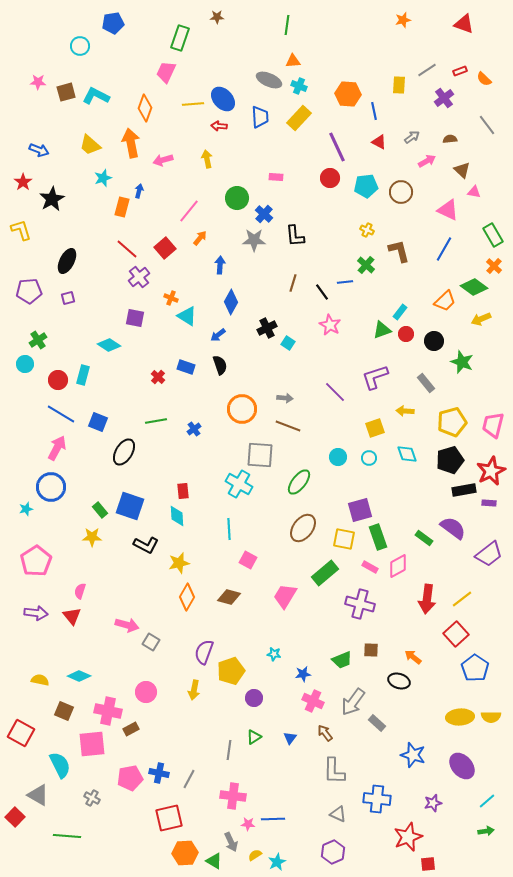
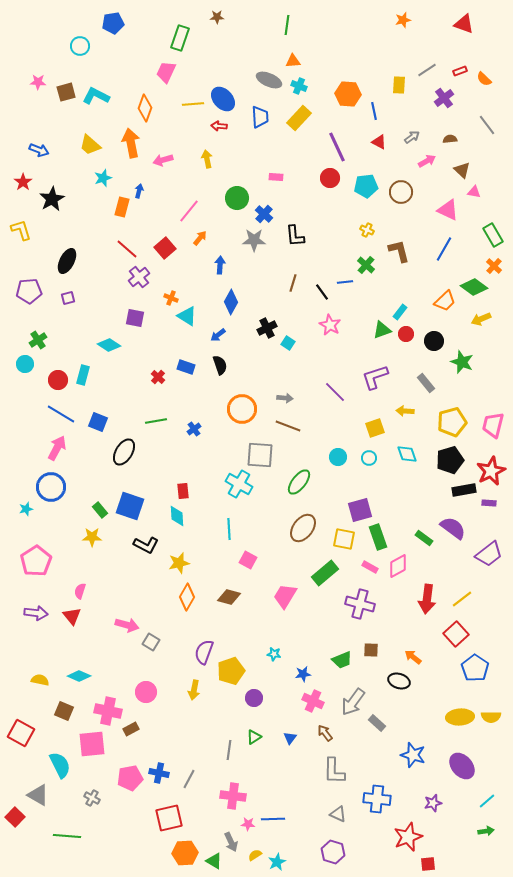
purple hexagon at (333, 852): rotated 20 degrees counterclockwise
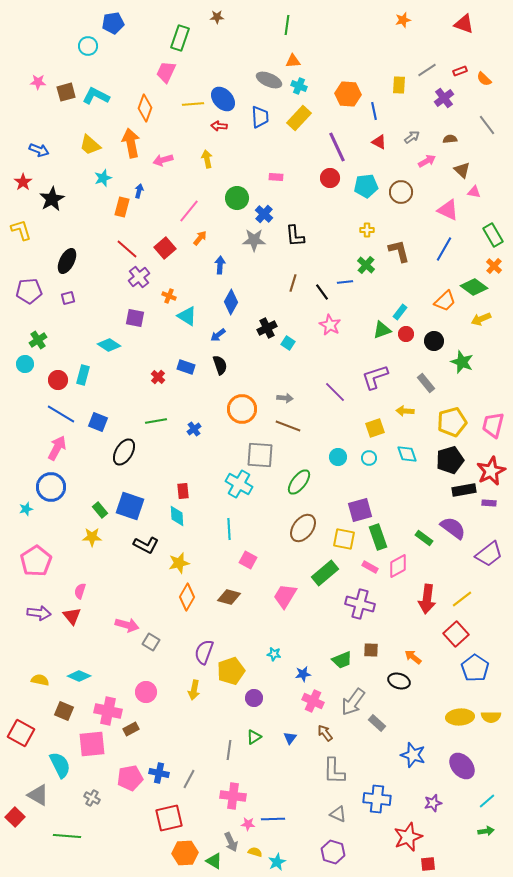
cyan circle at (80, 46): moved 8 px right
yellow cross at (367, 230): rotated 24 degrees counterclockwise
orange cross at (171, 298): moved 2 px left, 2 px up
purple arrow at (36, 613): moved 3 px right
yellow semicircle at (255, 855): moved 3 px up; rotated 48 degrees clockwise
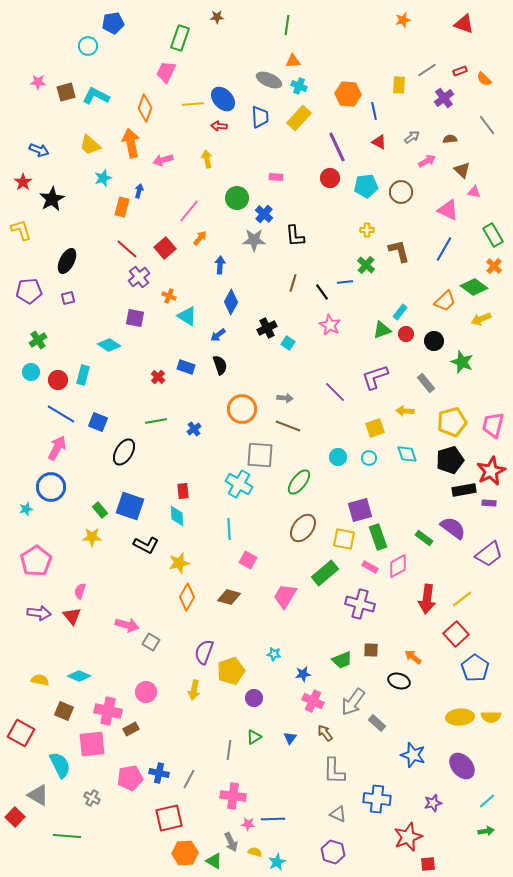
cyan circle at (25, 364): moved 6 px right, 8 px down
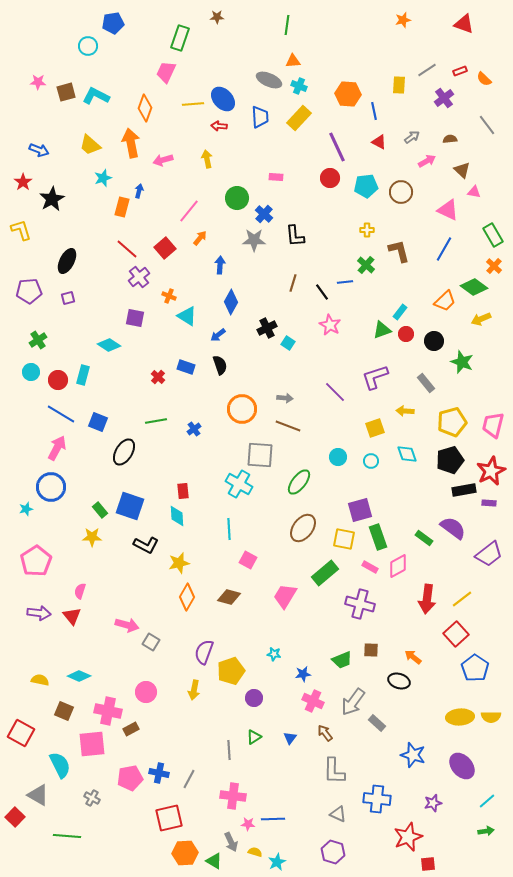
cyan circle at (369, 458): moved 2 px right, 3 px down
gray line at (229, 750): rotated 12 degrees counterclockwise
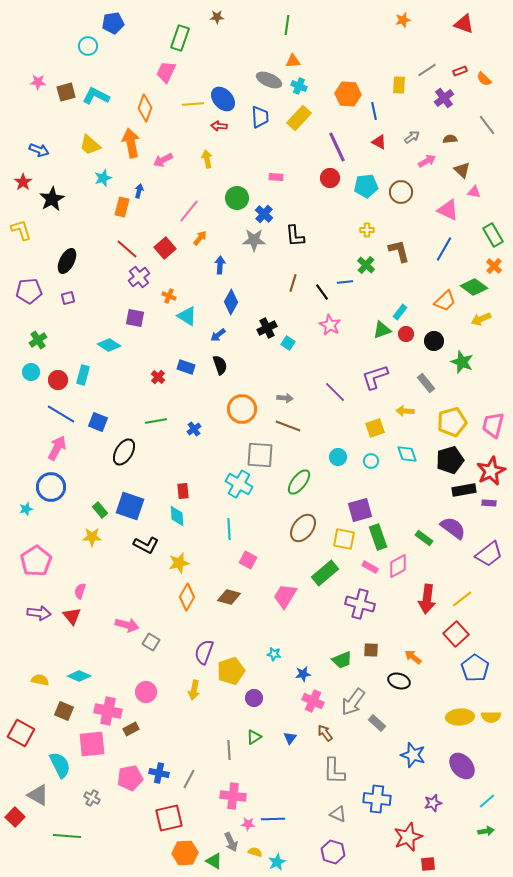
pink arrow at (163, 160): rotated 12 degrees counterclockwise
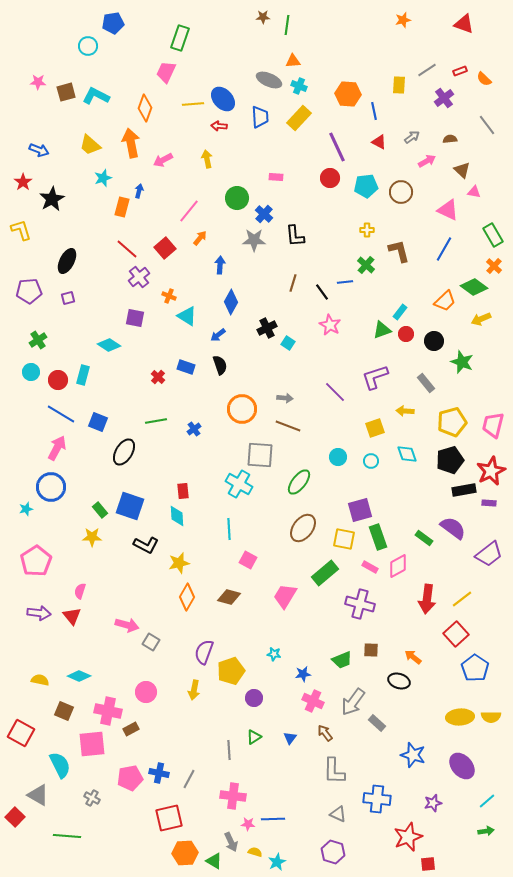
brown star at (217, 17): moved 46 px right
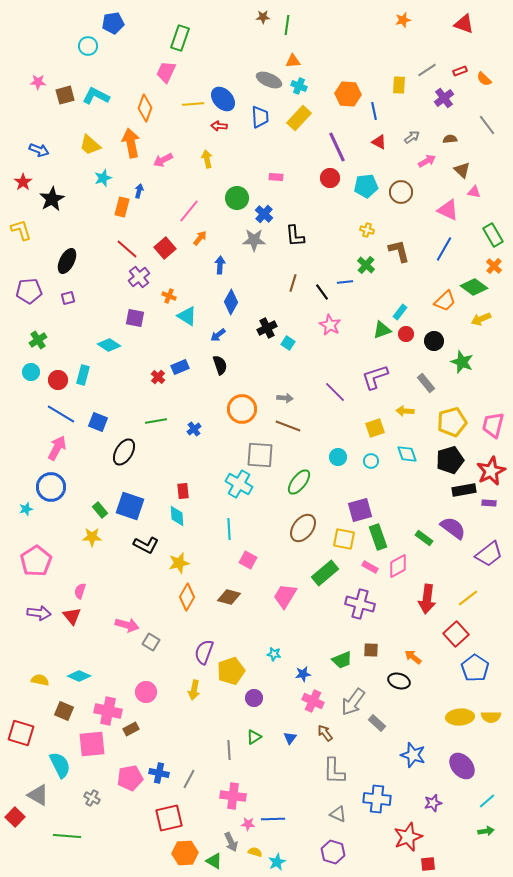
brown square at (66, 92): moved 1 px left, 3 px down
yellow cross at (367, 230): rotated 16 degrees clockwise
blue rectangle at (186, 367): moved 6 px left; rotated 42 degrees counterclockwise
yellow line at (462, 599): moved 6 px right, 1 px up
red square at (21, 733): rotated 12 degrees counterclockwise
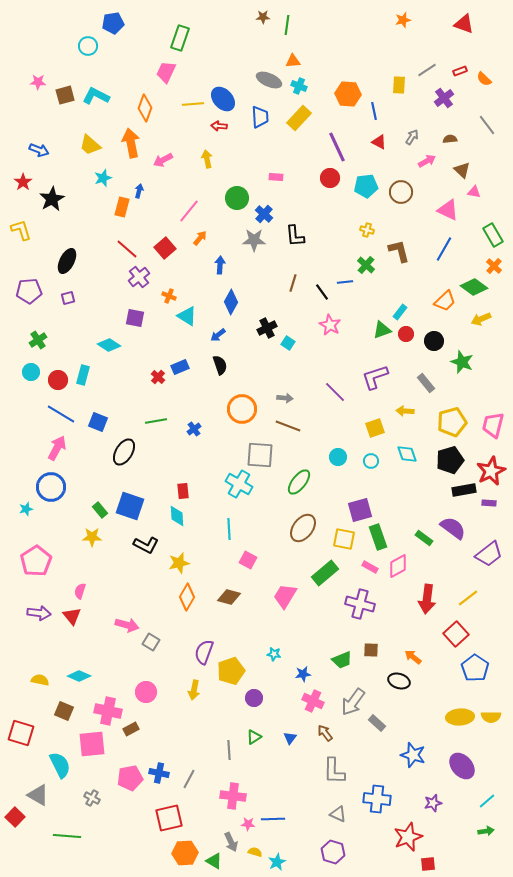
gray arrow at (412, 137): rotated 21 degrees counterclockwise
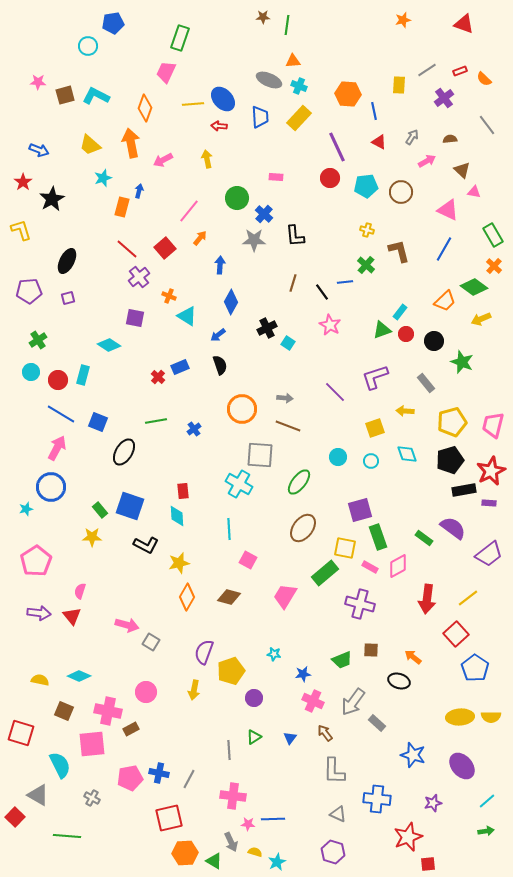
yellow square at (344, 539): moved 1 px right, 9 px down
